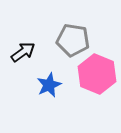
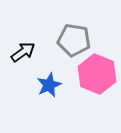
gray pentagon: moved 1 px right
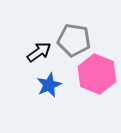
black arrow: moved 16 px right
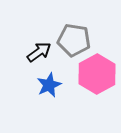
pink hexagon: rotated 9 degrees clockwise
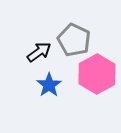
gray pentagon: rotated 16 degrees clockwise
blue star: rotated 10 degrees counterclockwise
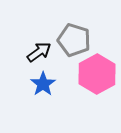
gray pentagon: rotated 8 degrees counterclockwise
blue star: moved 6 px left, 1 px up
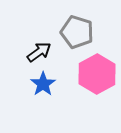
gray pentagon: moved 3 px right, 8 px up
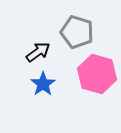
black arrow: moved 1 px left
pink hexagon: rotated 15 degrees counterclockwise
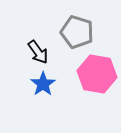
black arrow: rotated 90 degrees clockwise
pink hexagon: rotated 6 degrees counterclockwise
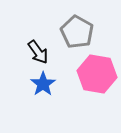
gray pentagon: rotated 12 degrees clockwise
